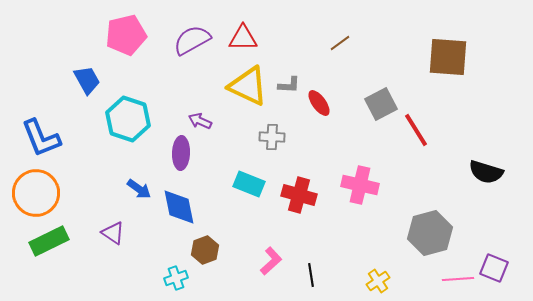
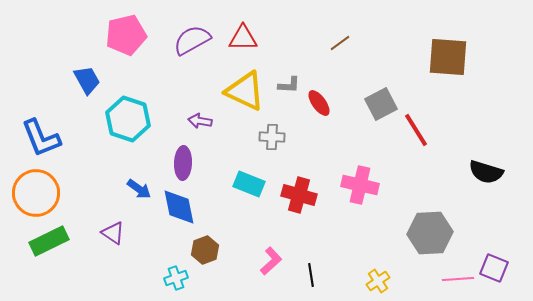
yellow triangle: moved 3 px left, 5 px down
purple arrow: rotated 15 degrees counterclockwise
purple ellipse: moved 2 px right, 10 px down
gray hexagon: rotated 12 degrees clockwise
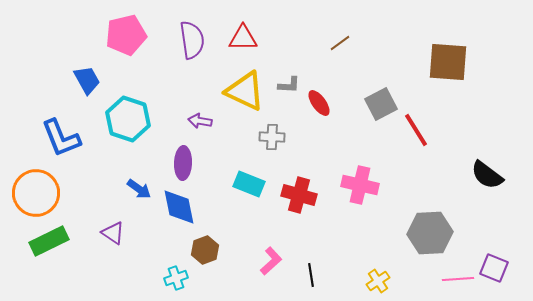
purple semicircle: rotated 111 degrees clockwise
brown square: moved 5 px down
blue L-shape: moved 20 px right
black semicircle: moved 1 px right, 3 px down; rotated 20 degrees clockwise
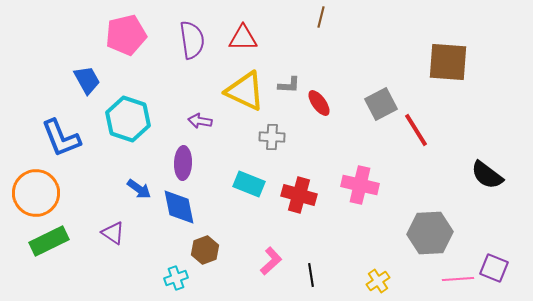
brown line: moved 19 px left, 26 px up; rotated 40 degrees counterclockwise
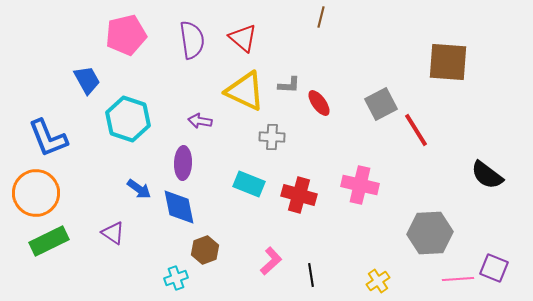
red triangle: rotated 40 degrees clockwise
blue L-shape: moved 13 px left
